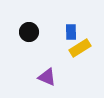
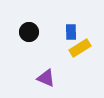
purple triangle: moved 1 px left, 1 px down
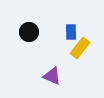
yellow rectangle: rotated 20 degrees counterclockwise
purple triangle: moved 6 px right, 2 px up
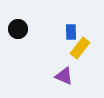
black circle: moved 11 px left, 3 px up
purple triangle: moved 12 px right
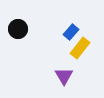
blue rectangle: rotated 42 degrees clockwise
purple triangle: rotated 36 degrees clockwise
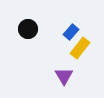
black circle: moved 10 px right
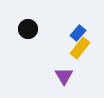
blue rectangle: moved 7 px right, 1 px down
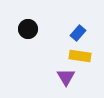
yellow rectangle: moved 8 px down; rotated 60 degrees clockwise
purple triangle: moved 2 px right, 1 px down
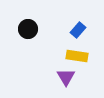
blue rectangle: moved 3 px up
yellow rectangle: moved 3 px left
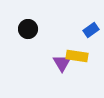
blue rectangle: moved 13 px right; rotated 14 degrees clockwise
purple triangle: moved 4 px left, 14 px up
